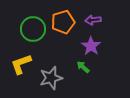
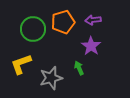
green arrow: moved 4 px left, 1 px down; rotated 24 degrees clockwise
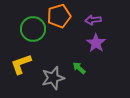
orange pentagon: moved 4 px left, 6 px up
purple star: moved 5 px right, 3 px up
green arrow: rotated 24 degrees counterclockwise
gray star: moved 2 px right
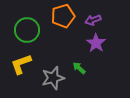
orange pentagon: moved 4 px right
purple arrow: rotated 14 degrees counterclockwise
green circle: moved 6 px left, 1 px down
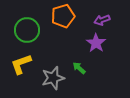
purple arrow: moved 9 px right
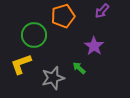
purple arrow: moved 9 px up; rotated 28 degrees counterclockwise
green circle: moved 7 px right, 5 px down
purple star: moved 2 px left, 3 px down
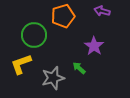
purple arrow: rotated 63 degrees clockwise
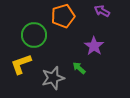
purple arrow: rotated 14 degrees clockwise
